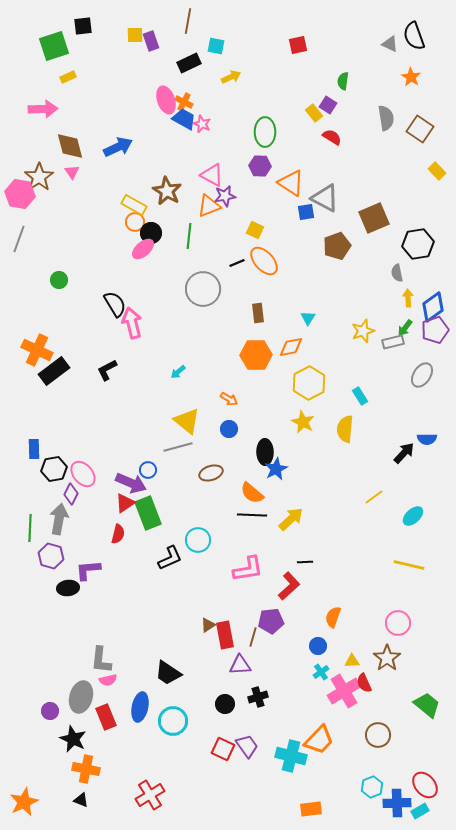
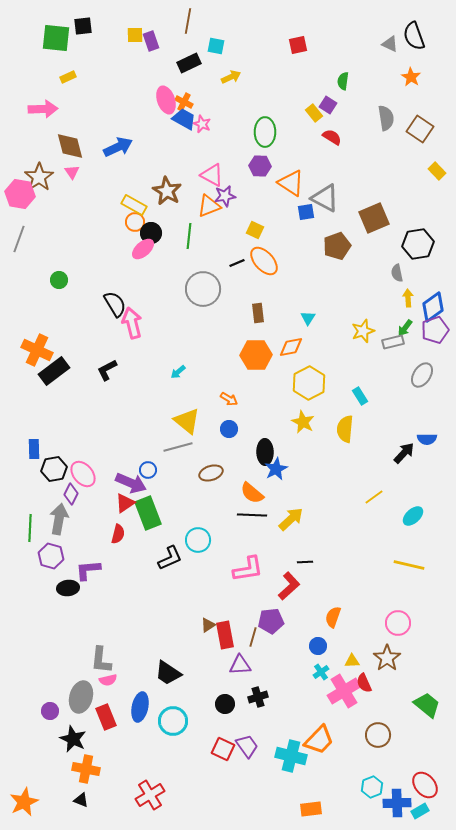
green square at (54, 46): moved 2 px right, 8 px up; rotated 24 degrees clockwise
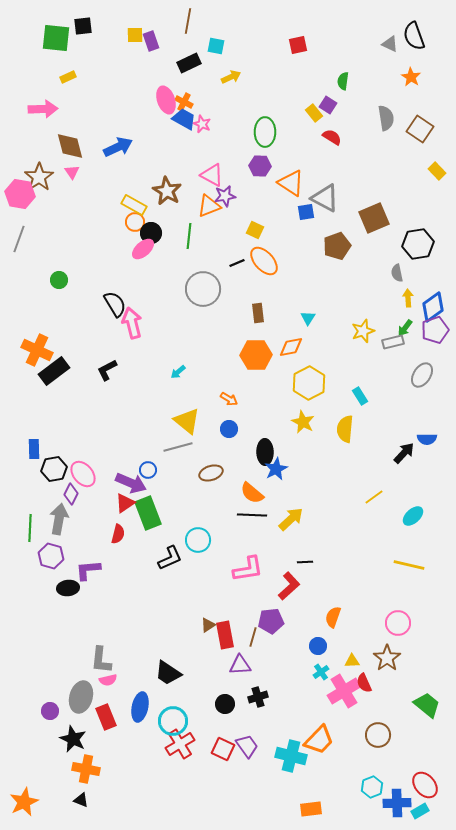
red cross at (150, 795): moved 30 px right, 51 px up
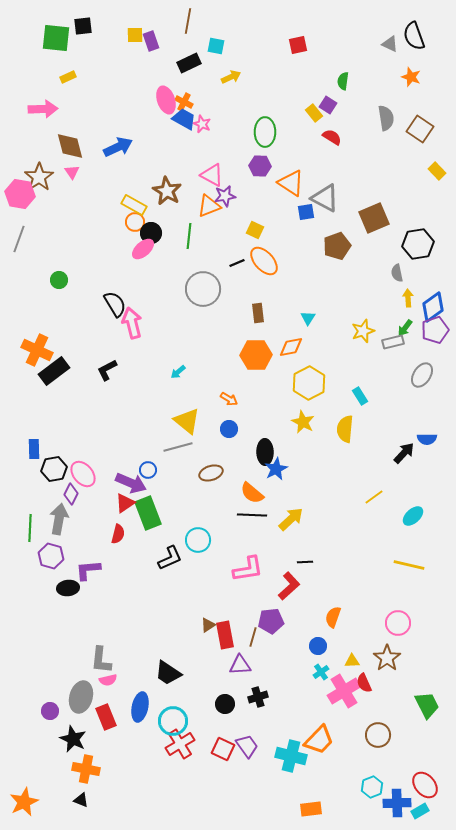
orange star at (411, 77): rotated 12 degrees counterclockwise
green trapezoid at (427, 705): rotated 24 degrees clockwise
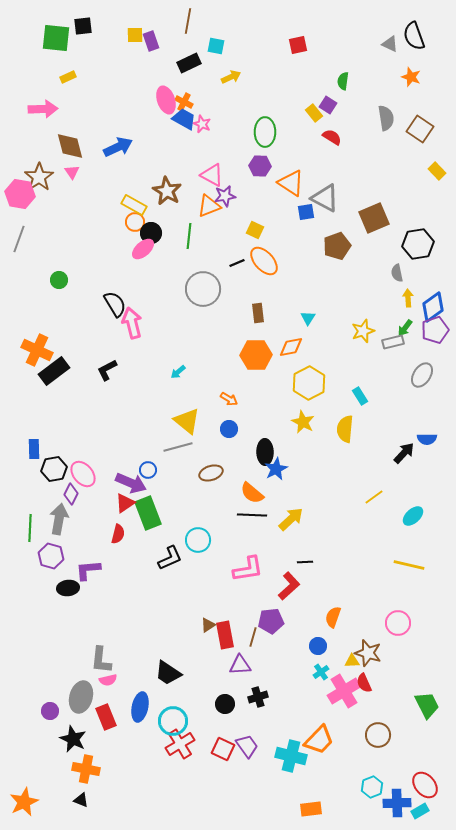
brown star at (387, 658): moved 19 px left, 5 px up; rotated 20 degrees counterclockwise
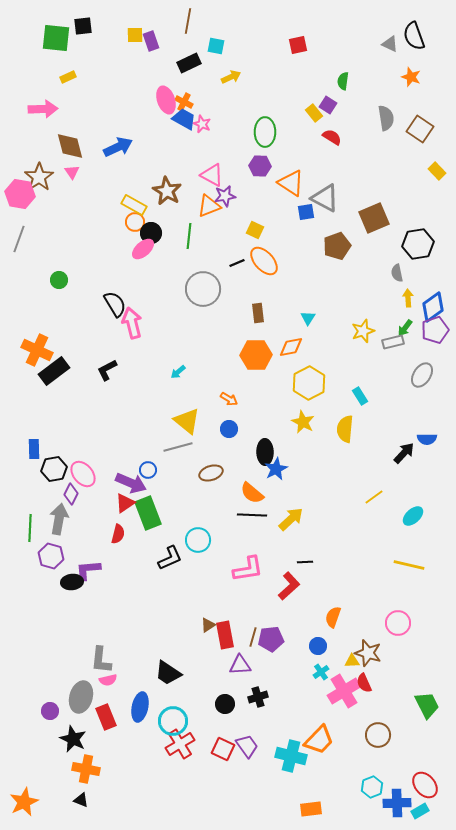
black ellipse at (68, 588): moved 4 px right, 6 px up
purple pentagon at (271, 621): moved 18 px down
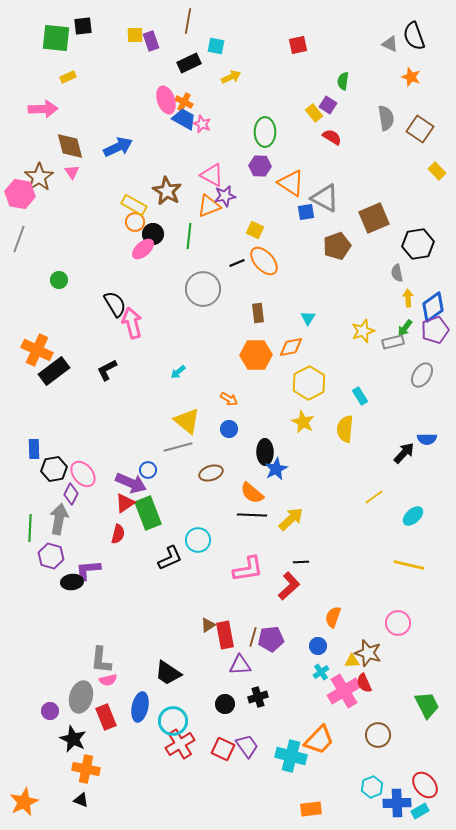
black circle at (151, 233): moved 2 px right, 1 px down
black line at (305, 562): moved 4 px left
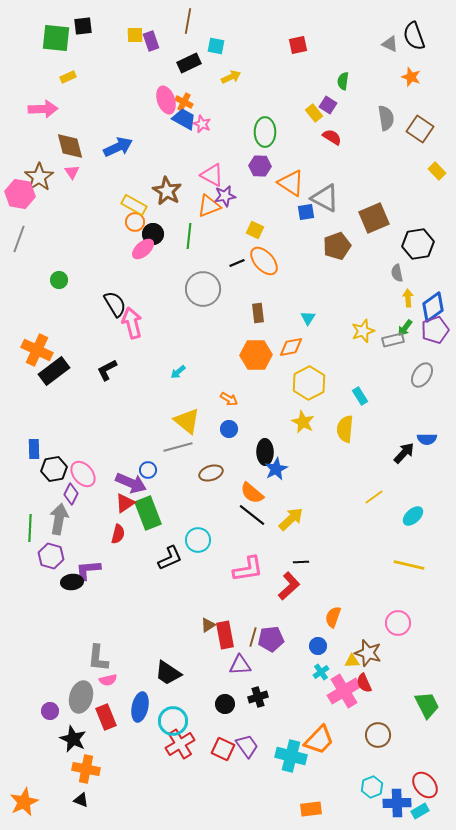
gray rectangle at (393, 342): moved 2 px up
black line at (252, 515): rotated 36 degrees clockwise
gray L-shape at (101, 660): moved 3 px left, 2 px up
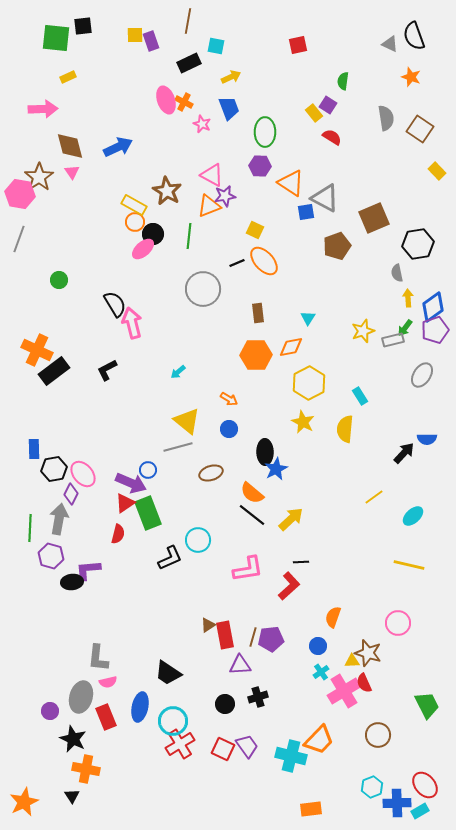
blue trapezoid at (184, 119): moved 45 px right, 11 px up; rotated 40 degrees clockwise
pink semicircle at (108, 680): moved 2 px down
black triangle at (81, 800): moved 9 px left, 4 px up; rotated 35 degrees clockwise
